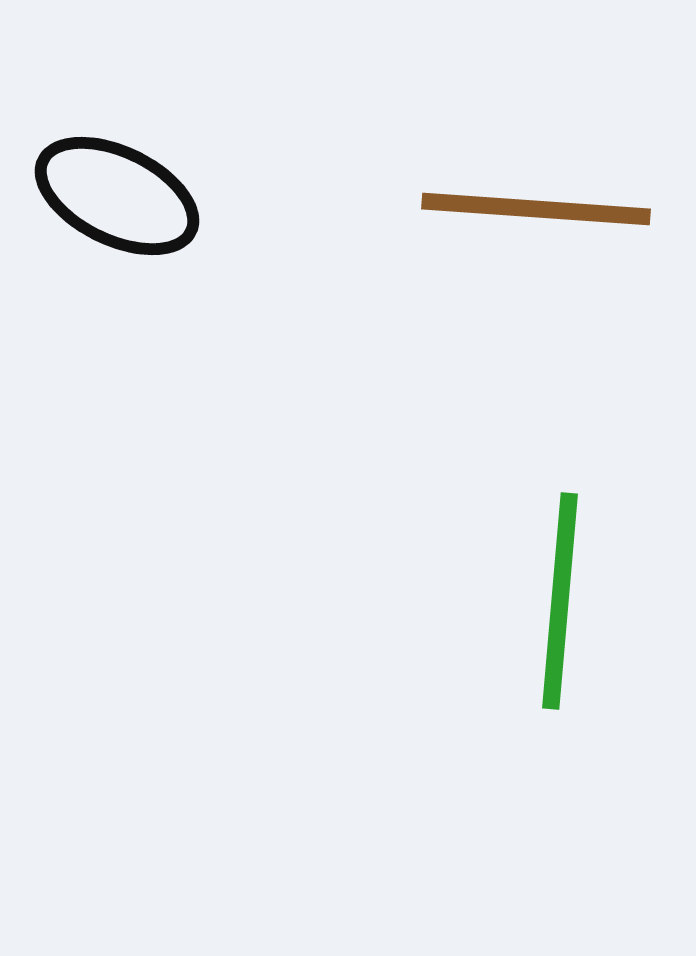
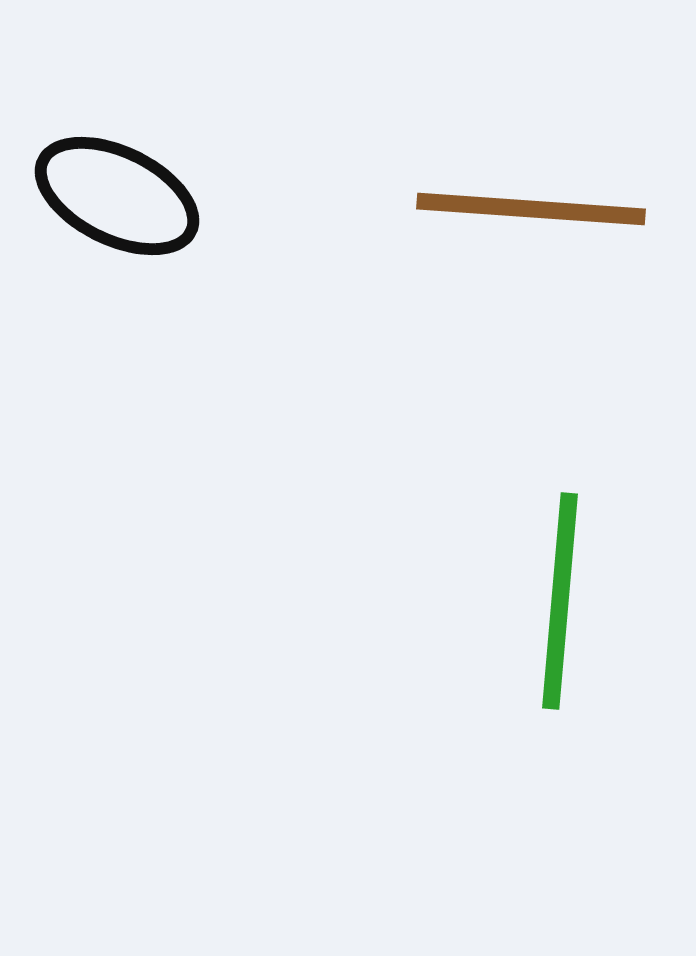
brown line: moved 5 px left
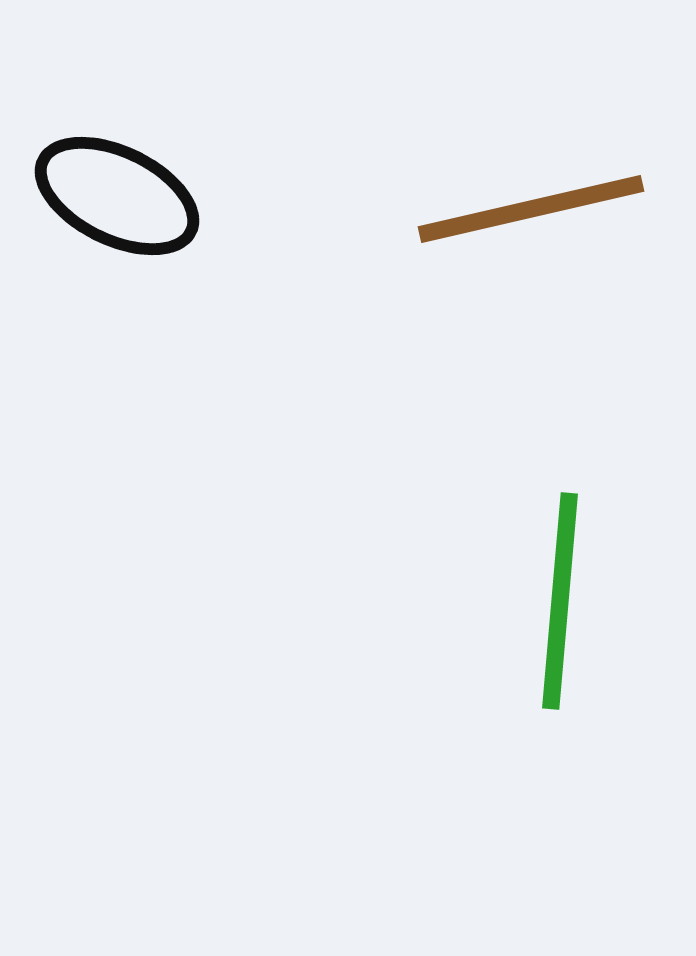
brown line: rotated 17 degrees counterclockwise
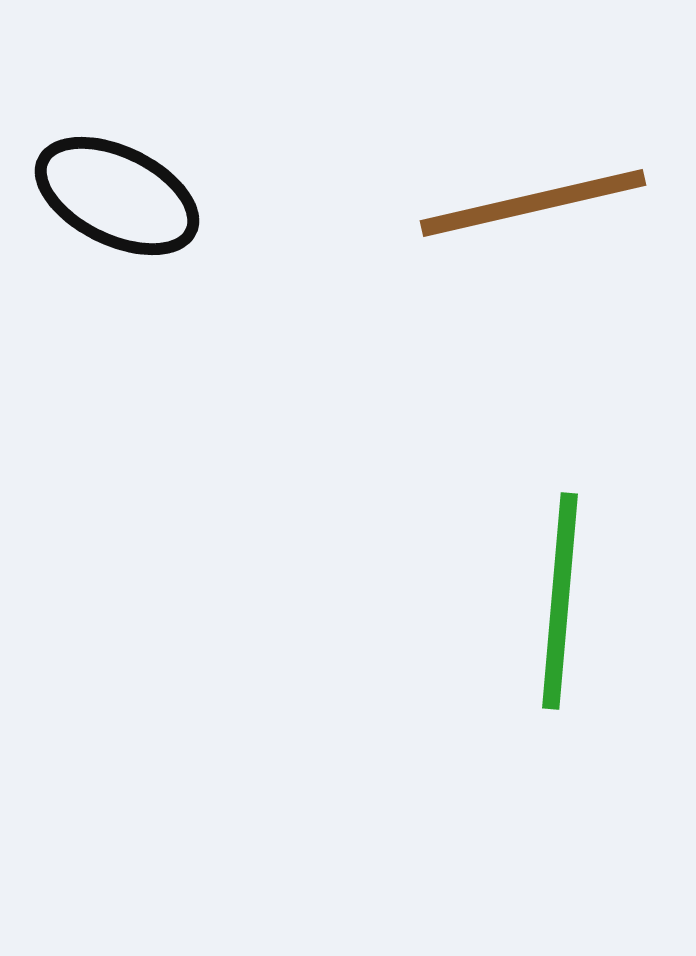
brown line: moved 2 px right, 6 px up
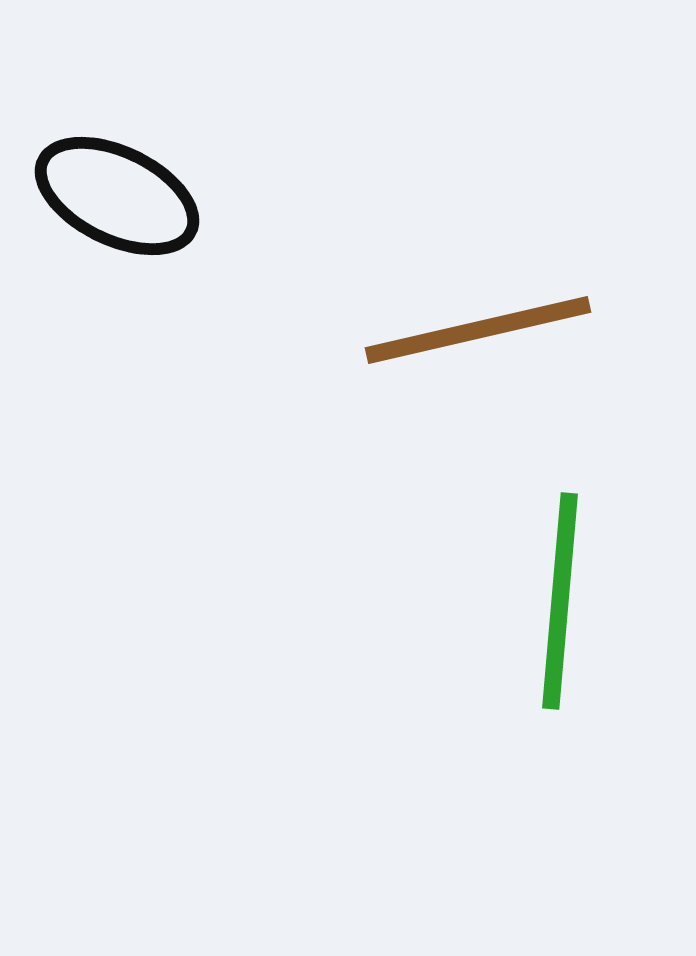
brown line: moved 55 px left, 127 px down
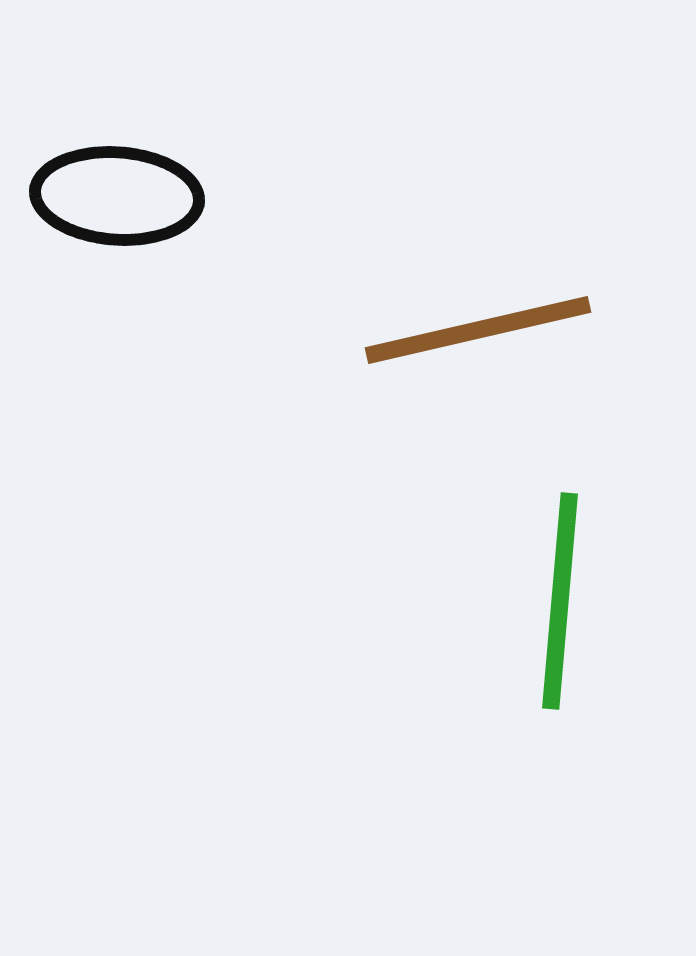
black ellipse: rotated 22 degrees counterclockwise
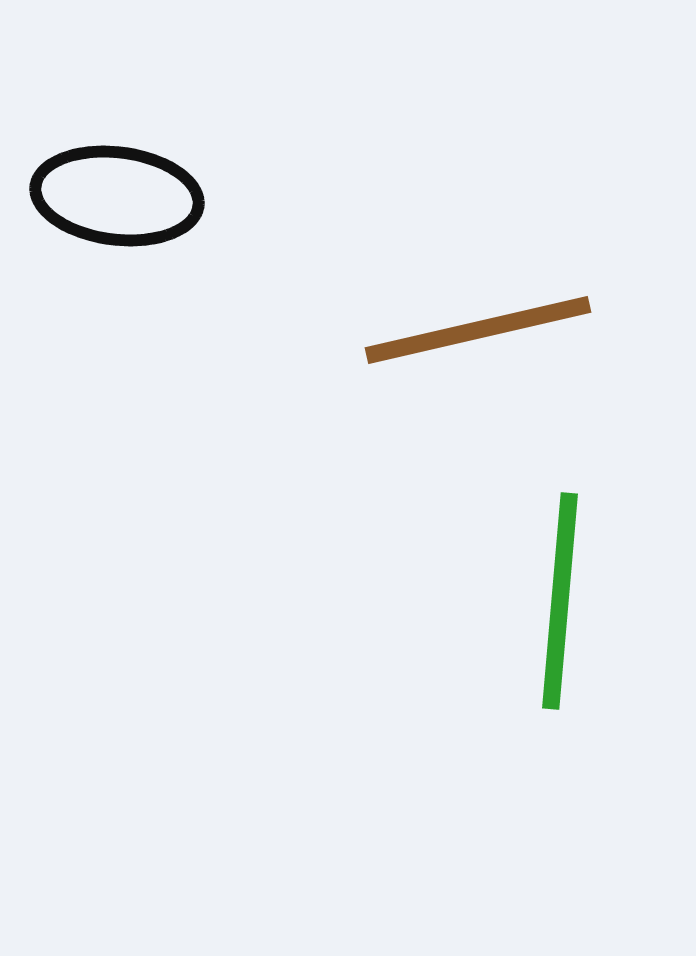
black ellipse: rotated 3 degrees clockwise
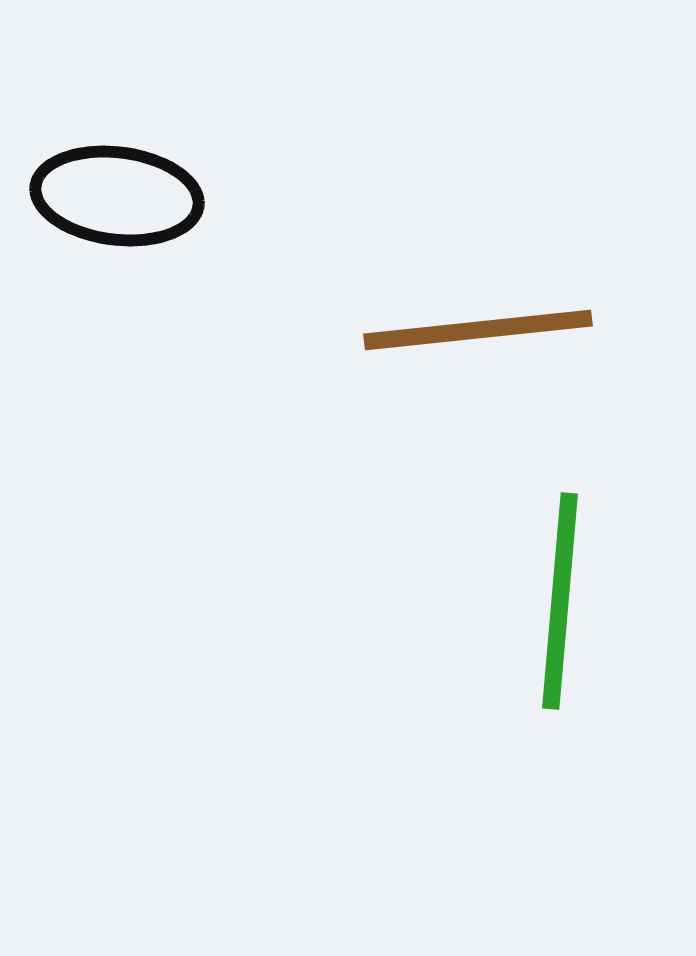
brown line: rotated 7 degrees clockwise
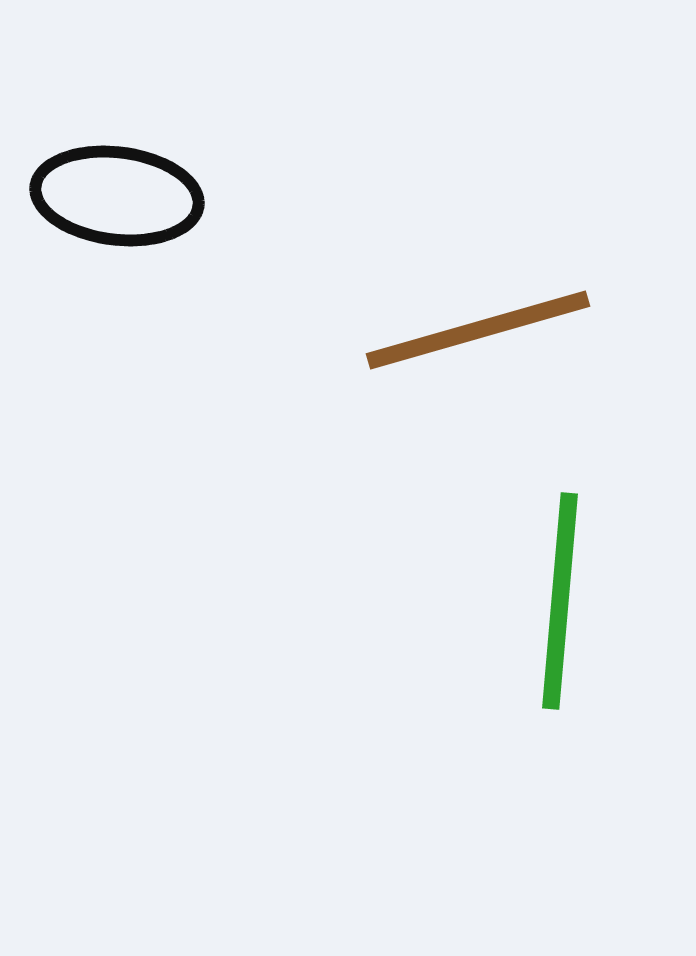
brown line: rotated 10 degrees counterclockwise
